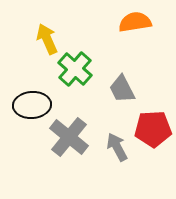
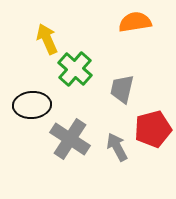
gray trapezoid: rotated 40 degrees clockwise
red pentagon: rotated 12 degrees counterclockwise
gray cross: moved 1 px right, 2 px down; rotated 6 degrees counterclockwise
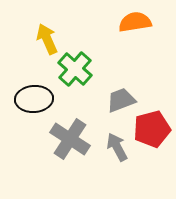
gray trapezoid: moved 1 px left, 11 px down; rotated 56 degrees clockwise
black ellipse: moved 2 px right, 6 px up
red pentagon: moved 1 px left
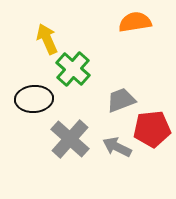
green cross: moved 2 px left
red pentagon: rotated 9 degrees clockwise
gray cross: rotated 9 degrees clockwise
gray arrow: rotated 36 degrees counterclockwise
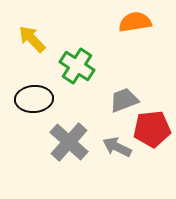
yellow arrow: moved 15 px left; rotated 20 degrees counterclockwise
green cross: moved 4 px right, 3 px up; rotated 8 degrees counterclockwise
gray trapezoid: moved 3 px right
gray cross: moved 1 px left, 3 px down
